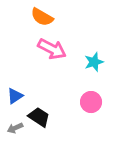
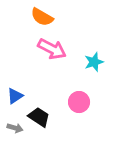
pink circle: moved 12 px left
gray arrow: rotated 140 degrees counterclockwise
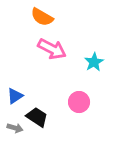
cyan star: rotated 12 degrees counterclockwise
black trapezoid: moved 2 px left
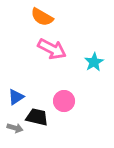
blue triangle: moved 1 px right, 1 px down
pink circle: moved 15 px left, 1 px up
black trapezoid: rotated 20 degrees counterclockwise
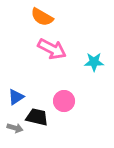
cyan star: rotated 30 degrees clockwise
